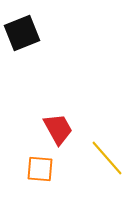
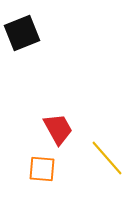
orange square: moved 2 px right
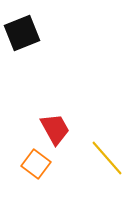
red trapezoid: moved 3 px left
orange square: moved 6 px left, 5 px up; rotated 32 degrees clockwise
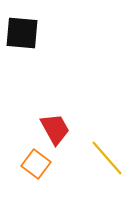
black square: rotated 27 degrees clockwise
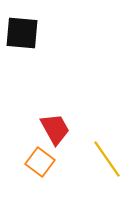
yellow line: moved 1 px down; rotated 6 degrees clockwise
orange square: moved 4 px right, 2 px up
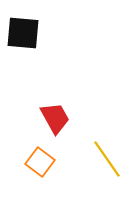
black square: moved 1 px right
red trapezoid: moved 11 px up
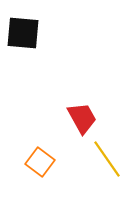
red trapezoid: moved 27 px right
